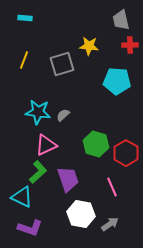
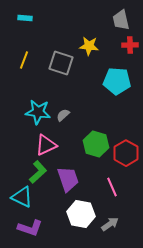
gray square: moved 1 px left, 1 px up; rotated 35 degrees clockwise
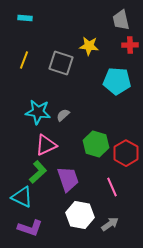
white hexagon: moved 1 px left, 1 px down
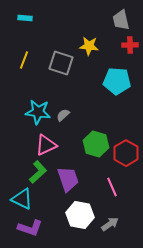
cyan triangle: moved 2 px down
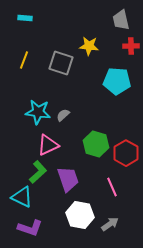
red cross: moved 1 px right, 1 px down
pink triangle: moved 2 px right
cyan triangle: moved 2 px up
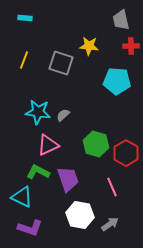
green L-shape: rotated 110 degrees counterclockwise
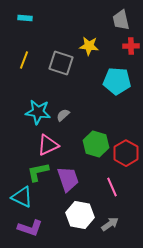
green L-shape: rotated 40 degrees counterclockwise
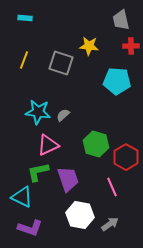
red hexagon: moved 4 px down
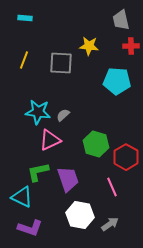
gray square: rotated 15 degrees counterclockwise
pink triangle: moved 2 px right, 5 px up
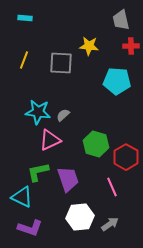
white hexagon: moved 2 px down; rotated 16 degrees counterclockwise
